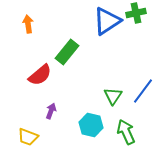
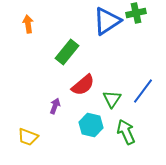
red semicircle: moved 43 px right, 10 px down
green triangle: moved 1 px left, 3 px down
purple arrow: moved 4 px right, 5 px up
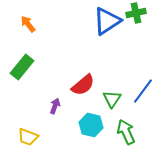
orange arrow: rotated 30 degrees counterclockwise
green rectangle: moved 45 px left, 15 px down
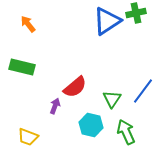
green rectangle: rotated 65 degrees clockwise
red semicircle: moved 8 px left, 2 px down
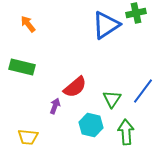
blue triangle: moved 1 px left, 4 px down
green arrow: rotated 20 degrees clockwise
yellow trapezoid: rotated 15 degrees counterclockwise
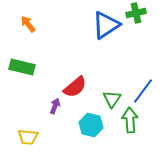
green arrow: moved 4 px right, 12 px up
